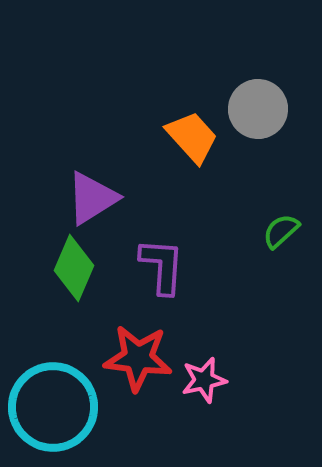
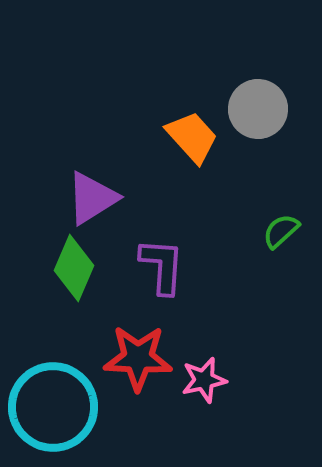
red star: rotated 4 degrees counterclockwise
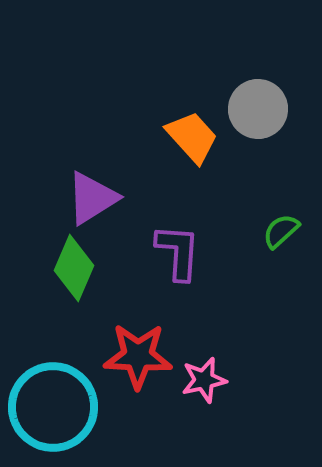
purple L-shape: moved 16 px right, 14 px up
red star: moved 2 px up
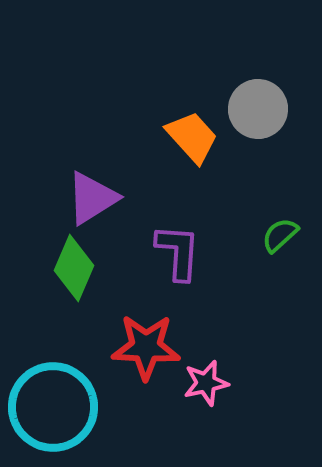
green semicircle: moved 1 px left, 4 px down
red star: moved 8 px right, 9 px up
pink star: moved 2 px right, 3 px down
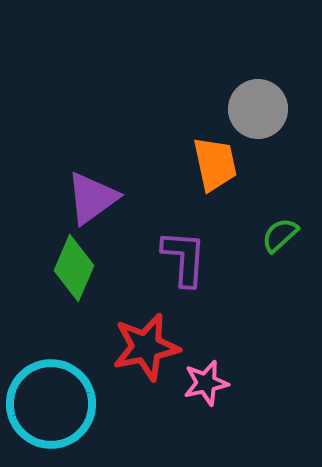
orange trapezoid: moved 23 px right, 27 px down; rotated 30 degrees clockwise
purple triangle: rotated 4 degrees counterclockwise
purple L-shape: moved 6 px right, 6 px down
red star: rotated 14 degrees counterclockwise
cyan circle: moved 2 px left, 3 px up
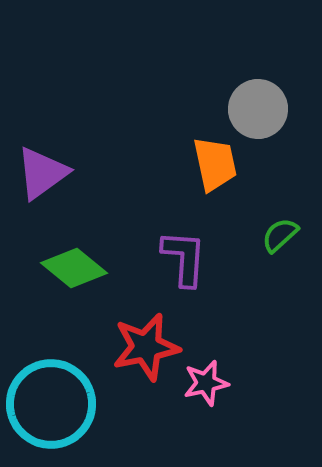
purple triangle: moved 50 px left, 25 px up
green diamond: rotated 74 degrees counterclockwise
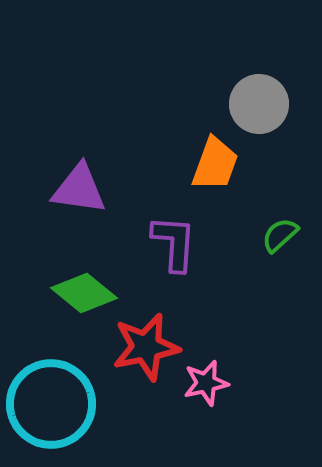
gray circle: moved 1 px right, 5 px up
orange trapezoid: rotated 32 degrees clockwise
purple triangle: moved 37 px right, 16 px down; rotated 44 degrees clockwise
purple L-shape: moved 10 px left, 15 px up
green diamond: moved 10 px right, 25 px down
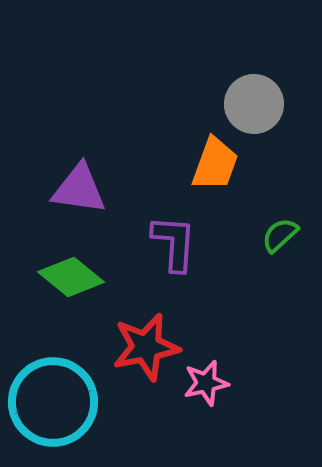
gray circle: moved 5 px left
green diamond: moved 13 px left, 16 px up
cyan circle: moved 2 px right, 2 px up
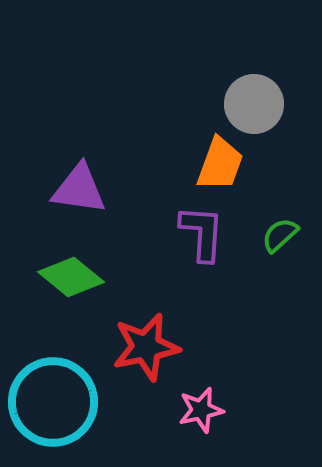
orange trapezoid: moved 5 px right
purple L-shape: moved 28 px right, 10 px up
pink star: moved 5 px left, 27 px down
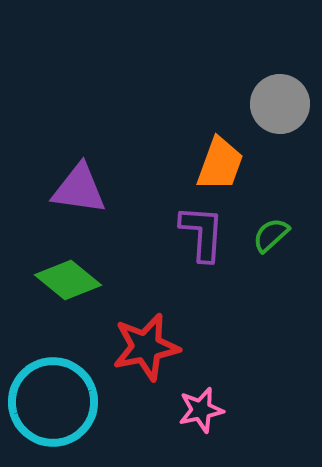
gray circle: moved 26 px right
green semicircle: moved 9 px left
green diamond: moved 3 px left, 3 px down
